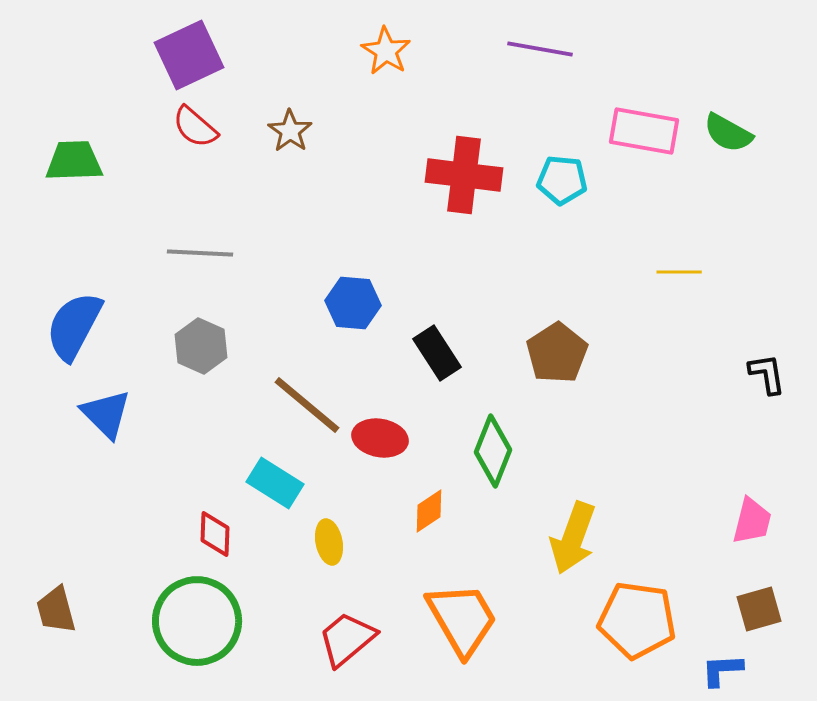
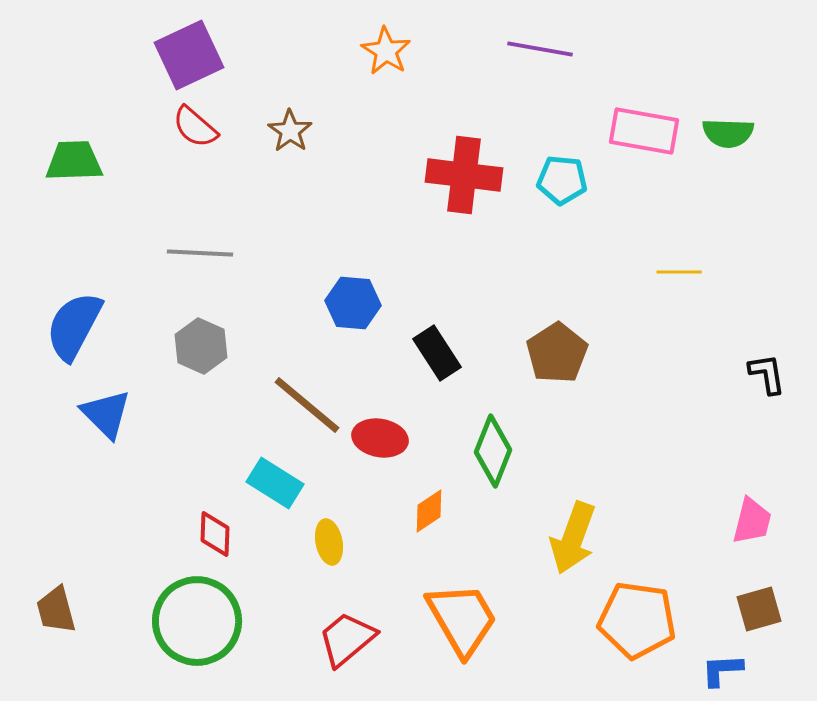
green semicircle: rotated 27 degrees counterclockwise
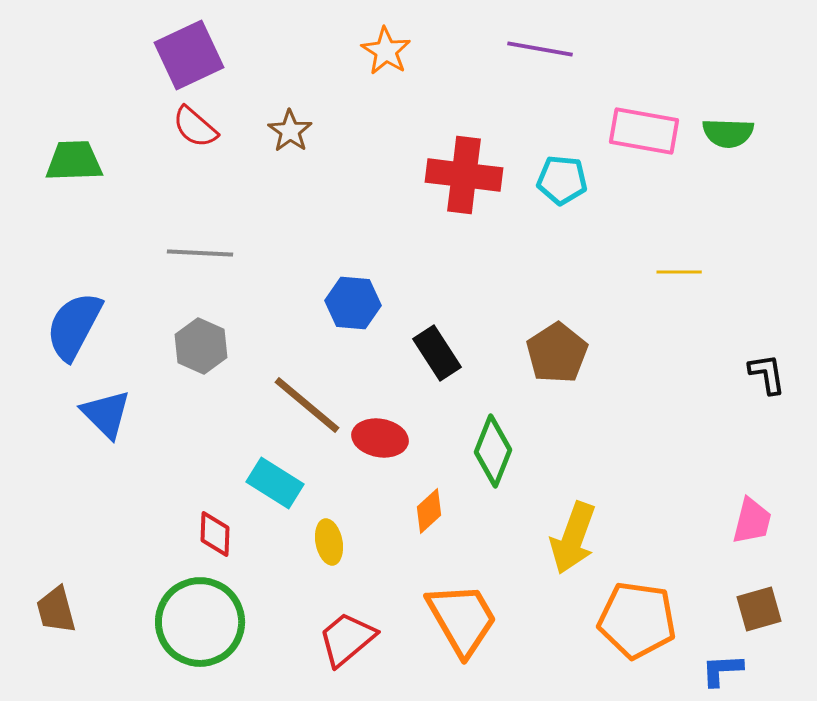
orange diamond: rotated 9 degrees counterclockwise
green circle: moved 3 px right, 1 px down
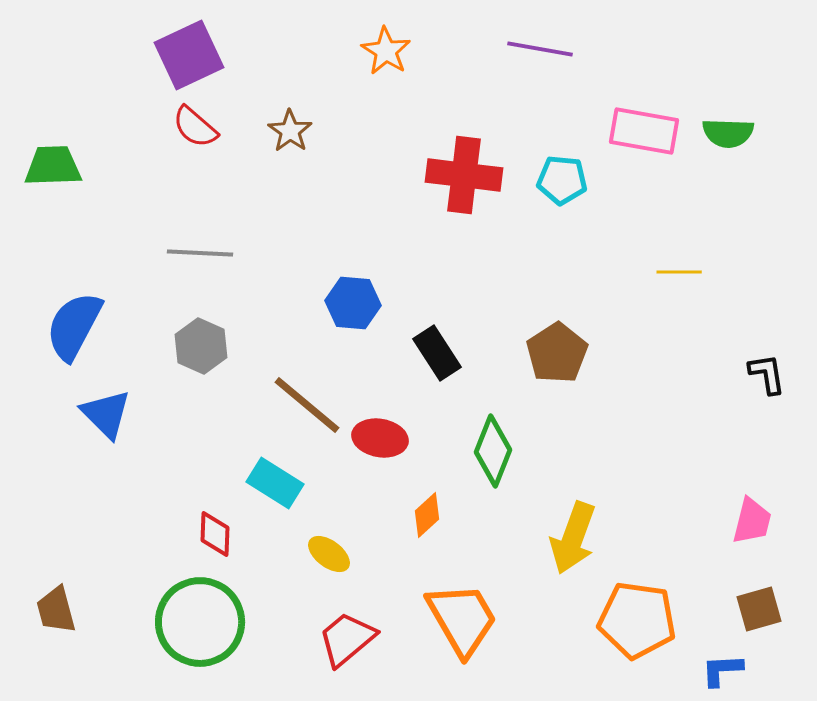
green trapezoid: moved 21 px left, 5 px down
orange diamond: moved 2 px left, 4 px down
yellow ellipse: moved 12 px down; rotated 42 degrees counterclockwise
